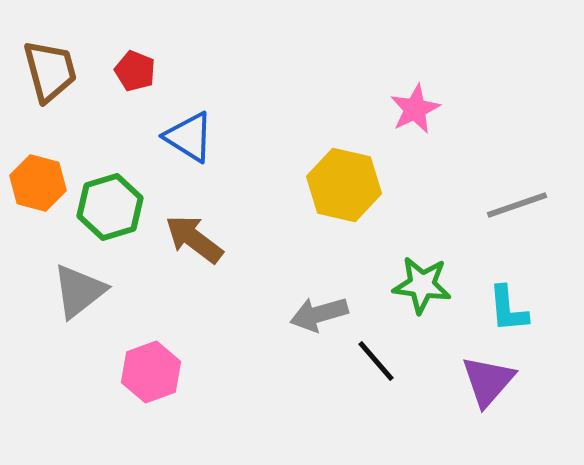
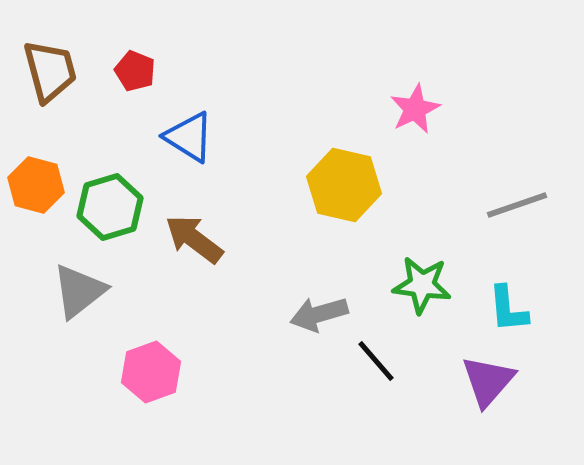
orange hexagon: moved 2 px left, 2 px down
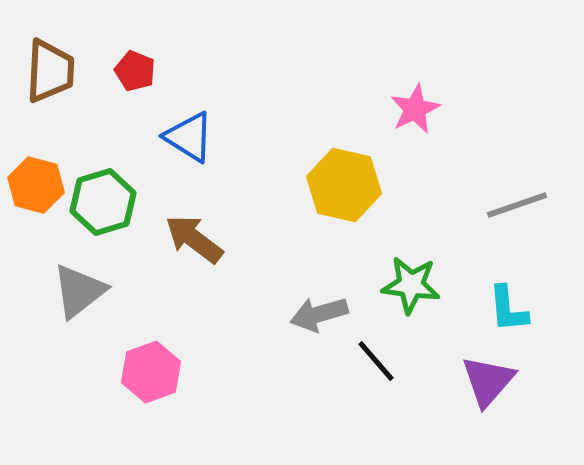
brown trapezoid: rotated 18 degrees clockwise
green hexagon: moved 7 px left, 5 px up
green star: moved 11 px left
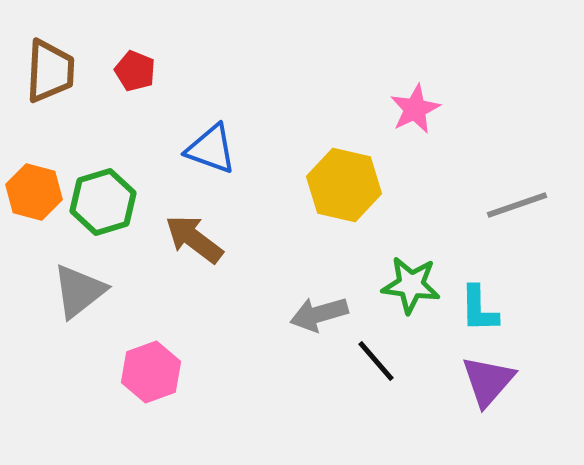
blue triangle: moved 22 px right, 12 px down; rotated 12 degrees counterclockwise
orange hexagon: moved 2 px left, 7 px down
cyan L-shape: moved 29 px left; rotated 4 degrees clockwise
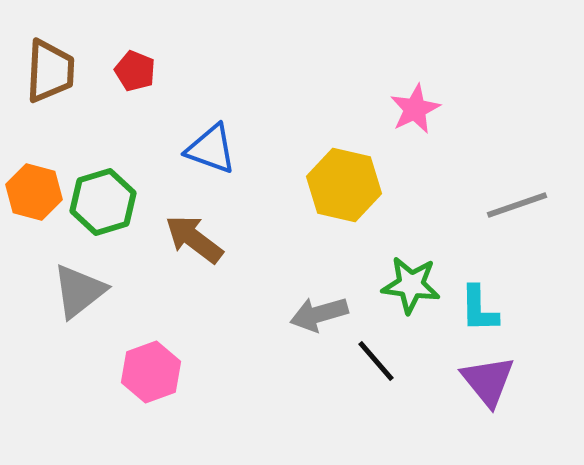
purple triangle: rotated 20 degrees counterclockwise
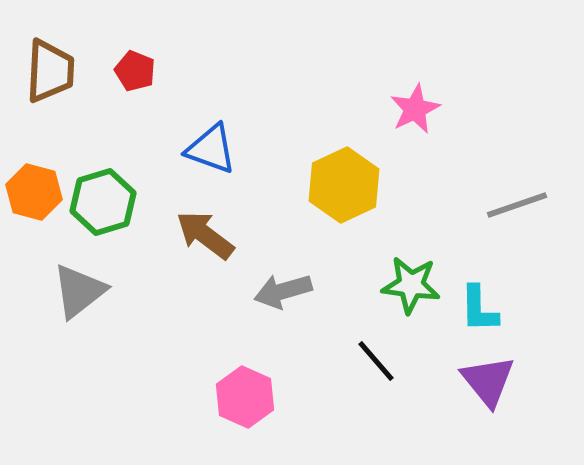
yellow hexagon: rotated 22 degrees clockwise
brown arrow: moved 11 px right, 4 px up
gray arrow: moved 36 px left, 23 px up
pink hexagon: moved 94 px right, 25 px down; rotated 16 degrees counterclockwise
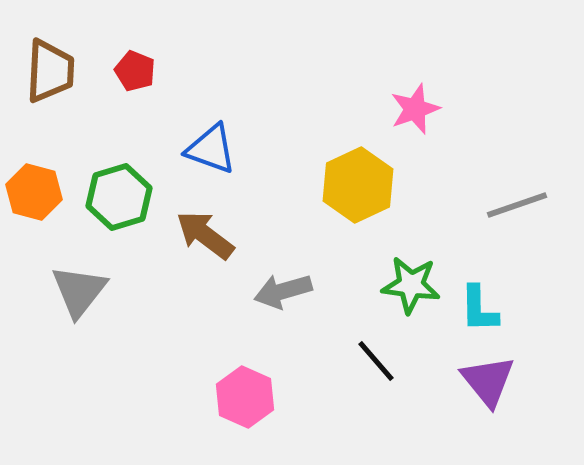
pink star: rotated 6 degrees clockwise
yellow hexagon: moved 14 px right
green hexagon: moved 16 px right, 5 px up
gray triangle: rotated 14 degrees counterclockwise
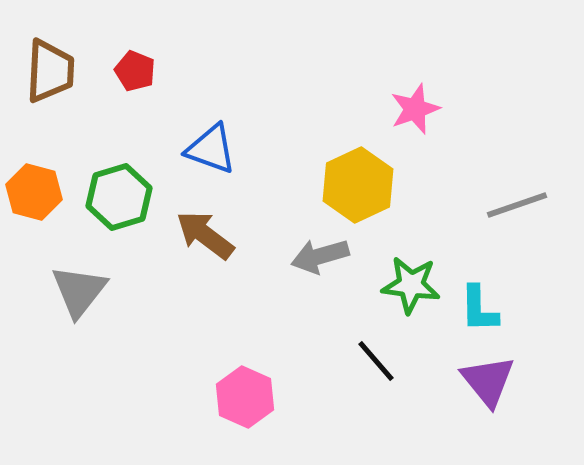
gray arrow: moved 37 px right, 35 px up
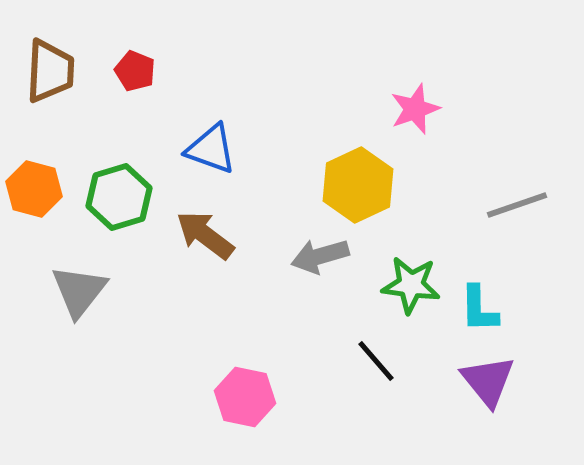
orange hexagon: moved 3 px up
pink hexagon: rotated 12 degrees counterclockwise
